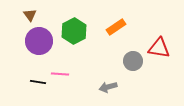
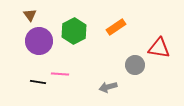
gray circle: moved 2 px right, 4 px down
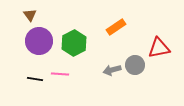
green hexagon: moved 12 px down
red triangle: rotated 20 degrees counterclockwise
black line: moved 3 px left, 3 px up
gray arrow: moved 4 px right, 17 px up
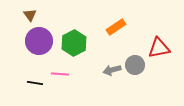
black line: moved 4 px down
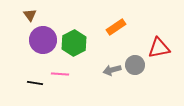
purple circle: moved 4 px right, 1 px up
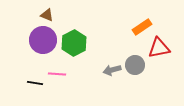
brown triangle: moved 17 px right; rotated 32 degrees counterclockwise
orange rectangle: moved 26 px right
pink line: moved 3 px left
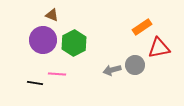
brown triangle: moved 5 px right
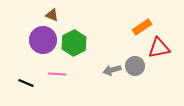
gray circle: moved 1 px down
black line: moved 9 px left; rotated 14 degrees clockwise
